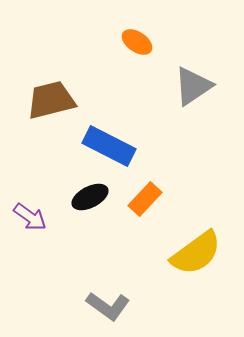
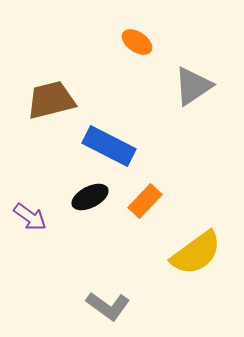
orange rectangle: moved 2 px down
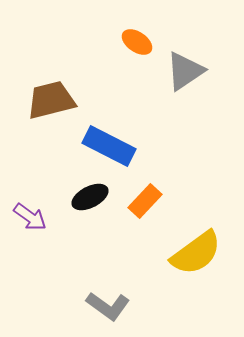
gray triangle: moved 8 px left, 15 px up
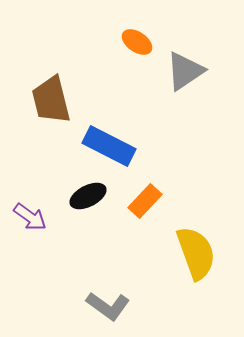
brown trapezoid: rotated 90 degrees counterclockwise
black ellipse: moved 2 px left, 1 px up
yellow semicircle: rotated 74 degrees counterclockwise
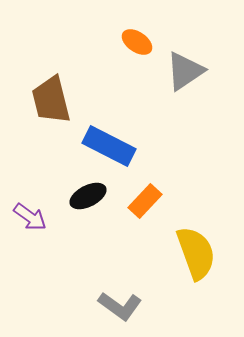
gray L-shape: moved 12 px right
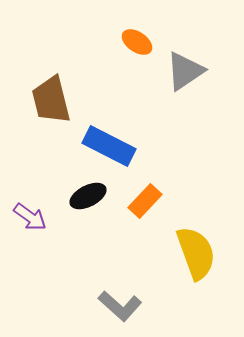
gray L-shape: rotated 6 degrees clockwise
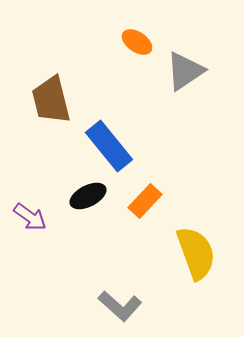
blue rectangle: rotated 24 degrees clockwise
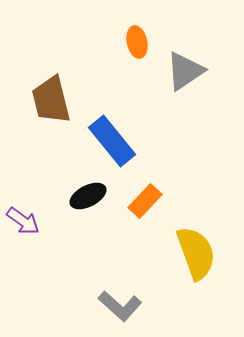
orange ellipse: rotated 44 degrees clockwise
blue rectangle: moved 3 px right, 5 px up
purple arrow: moved 7 px left, 4 px down
